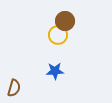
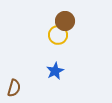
blue star: rotated 24 degrees counterclockwise
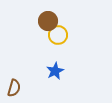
brown circle: moved 17 px left
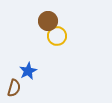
yellow circle: moved 1 px left, 1 px down
blue star: moved 27 px left
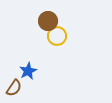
brown semicircle: rotated 18 degrees clockwise
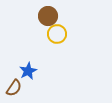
brown circle: moved 5 px up
yellow circle: moved 2 px up
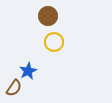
yellow circle: moved 3 px left, 8 px down
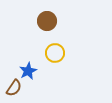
brown circle: moved 1 px left, 5 px down
yellow circle: moved 1 px right, 11 px down
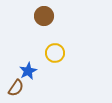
brown circle: moved 3 px left, 5 px up
brown semicircle: moved 2 px right
